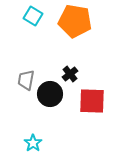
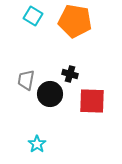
black cross: rotated 35 degrees counterclockwise
cyan star: moved 4 px right, 1 px down
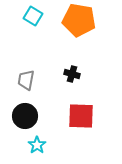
orange pentagon: moved 4 px right, 1 px up
black cross: moved 2 px right
black circle: moved 25 px left, 22 px down
red square: moved 11 px left, 15 px down
cyan star: moved 1 px down
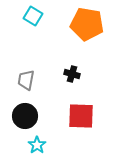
orange pentagon: moved 8 px right, 4 px down
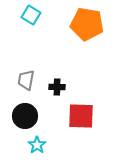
cyan square: moved 2 px left, 1 px up
black cross: moved 15 px left, 13 px down; rotated 14 degrees counterclockwise
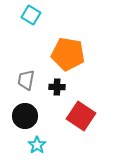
orange pentagon: moved 19 px left, 30 px down
red square: rotated 32 degrees clockwise
